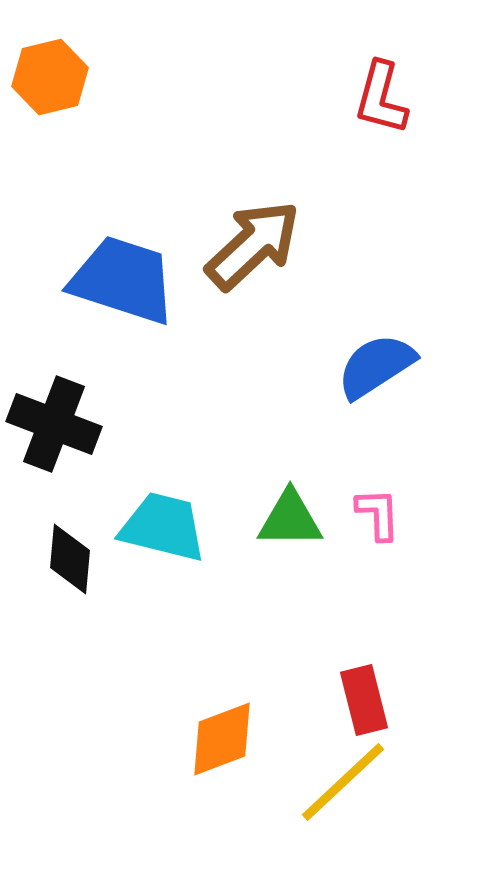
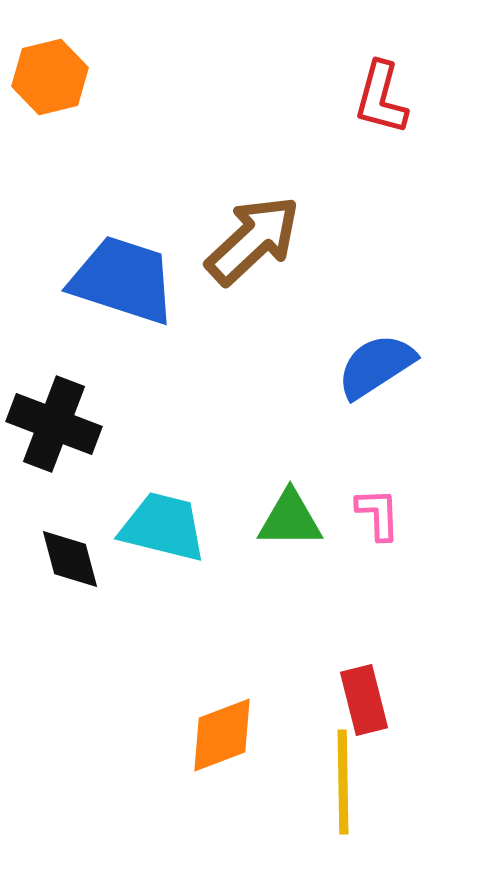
brown arrow: moved 5 px up
black diamond: rotated 20 degrees counterclockwise
orange diamond: moved 4 px up
yellow line: rotated 48 degrees counterclockwise
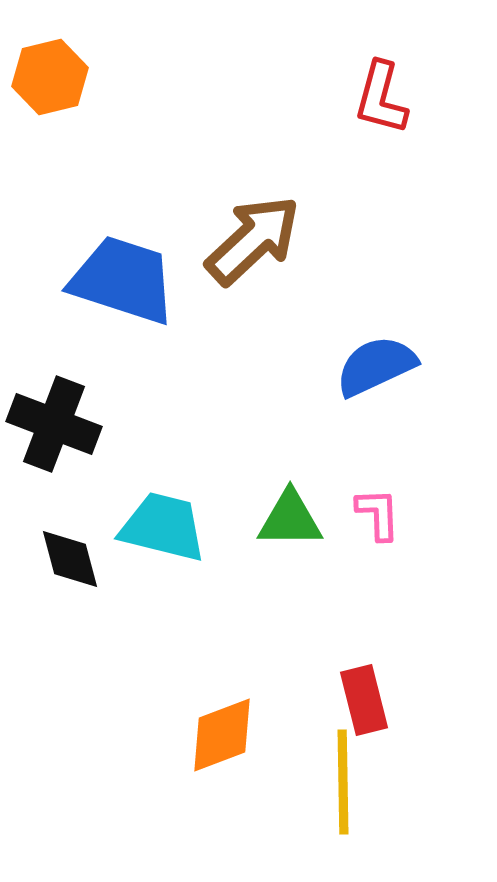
blue semicircle: rotated 8 degrees clockwise
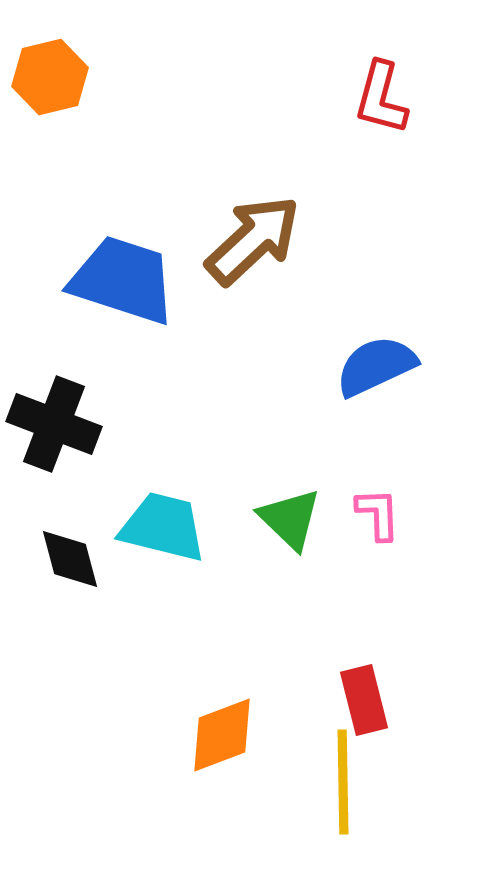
green triangle: rotated 44 degrees clockwise
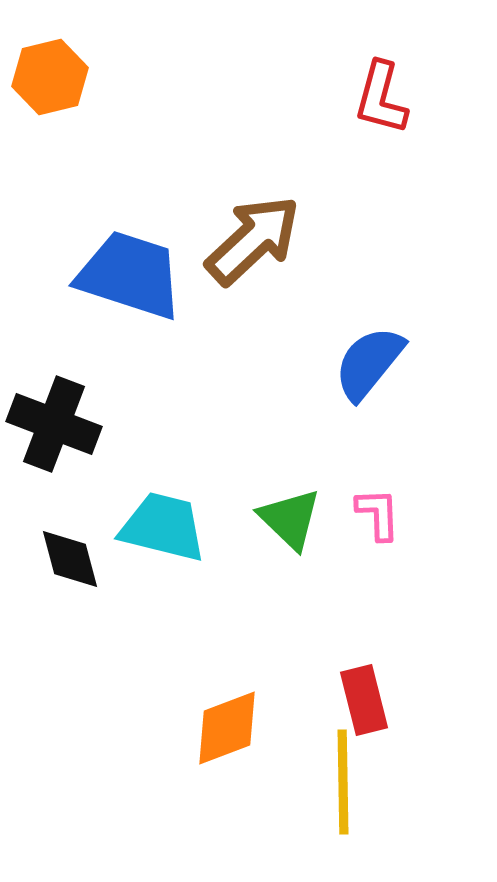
blue trapezoid: moved 7 px right, 5 px up
blue semicircle: moved 7 px left, 3 px up; rotated 26 degrees counterclockwise
orange diamond: moved 5 px right, 7 px up
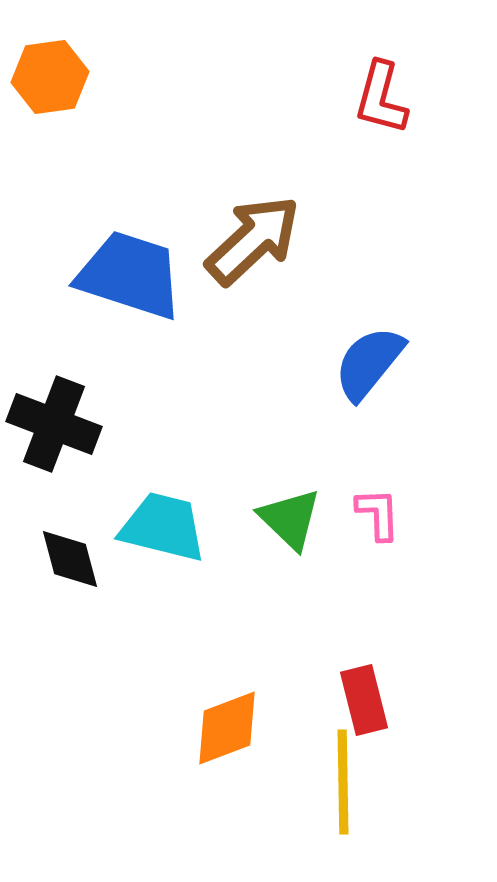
orange hexagon: rotated 6 degrees clockwise
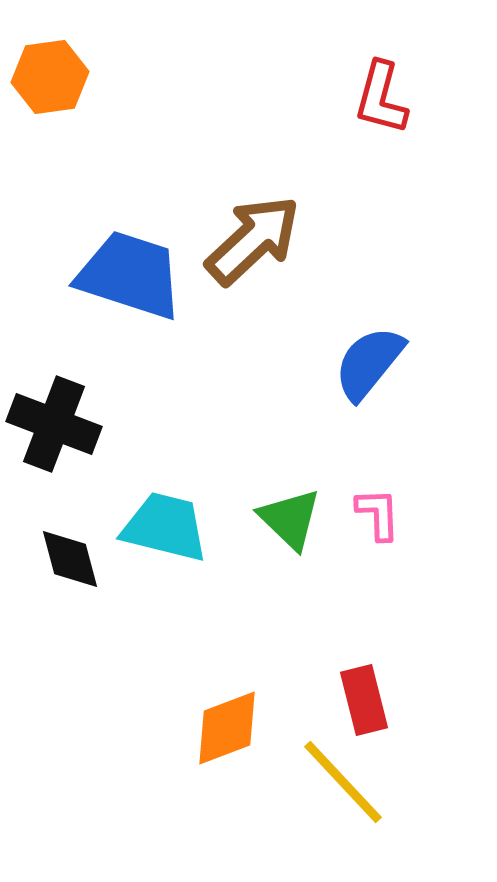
cyan trapezoid: moved 2 px right
yellow line: rotated 42 degrees counterclockwise
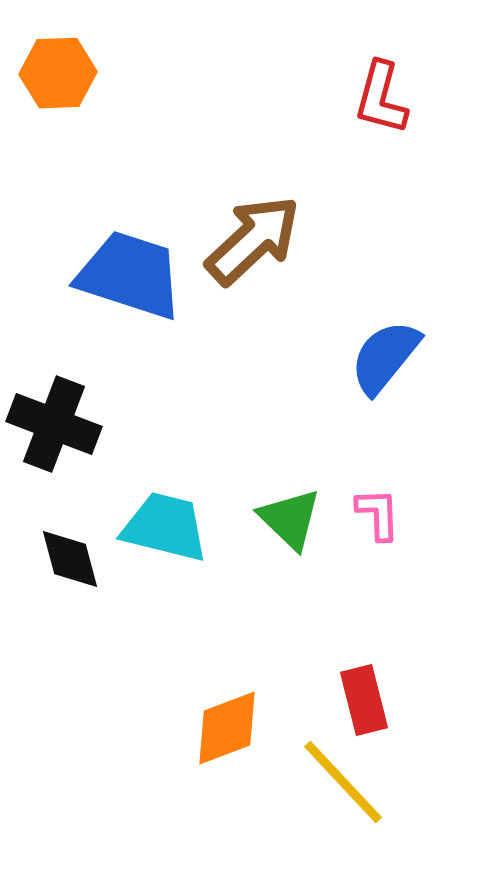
orange hexagon: moved 8 px right, 4 px up; rotated 6 degrees clockwise
blue semicircle: moved 16 px right, 6 px up
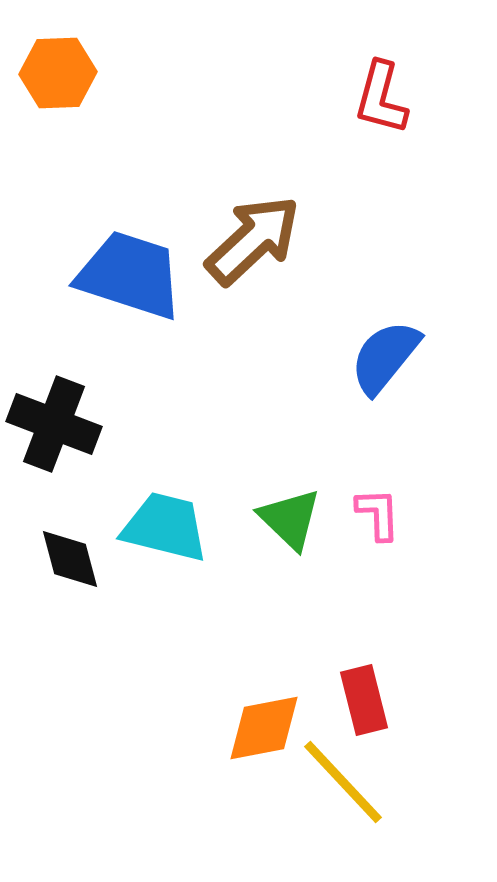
orange diamond: moved 37 px right; rotated 10 degrees clockwise
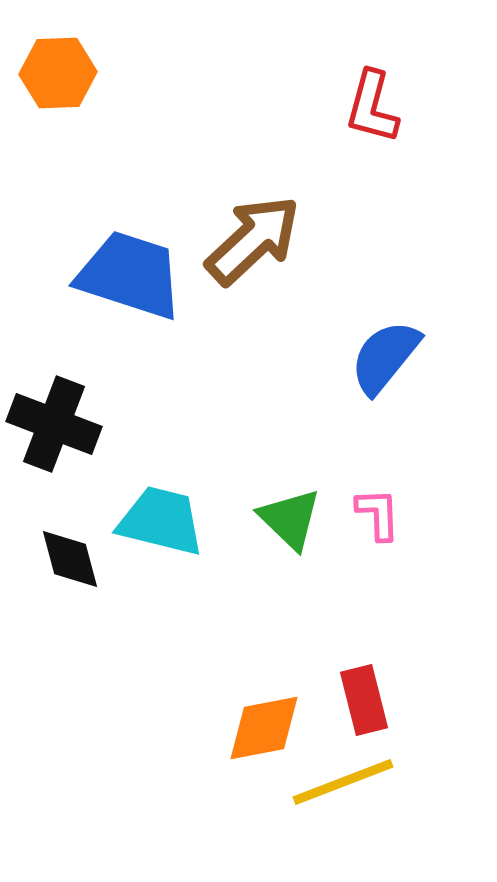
red L-shape: moved 9 px left, 9 px down
cyan trapezoid: moved 4 px left, 6 px up
yellow line: rotated 68 degrees counterclockwise
